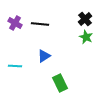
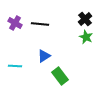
green rectangle: moved 7 px up; rotated 12 degrees counterclockwise
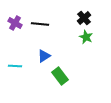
black cross: moved 1 px left, 1 px up
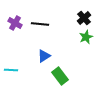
green star: rotated 24 degrees clockwise
cyan line: moved 4 px left, 4 px down
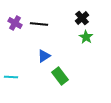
black cross: moved 2 px left
black line: moved 1 px left
green star: rotated 16 degrees counterclockwise
cyan line: moved 7 px down
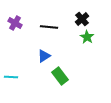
black cross: moved 1 px down
black line: moved 10 px right, 3 px down
green star: moved 1 px right
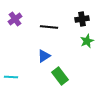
black cross: rotated 32 degrees clockwise
purple cross: moved 4 px up; rotated 24 degrees clockwise
green star: moved 4 px down; rotated 16 degrees clockwise
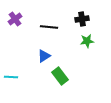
green star: rotated 16 degrees clockwise
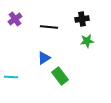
blue triangle: moved 2 px down
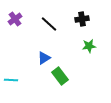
black line: moved 3 px up; rotated 36 degrees clockwise
green star: moved 2 px right, 5 px down
cyan line: moved 3 px down
